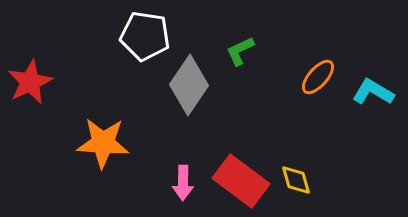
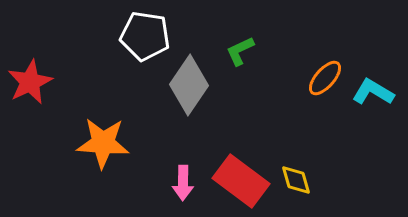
orange ellipse: moved 7 px right, 1 px down
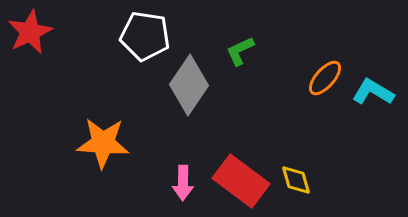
red star: moved 50 px up
